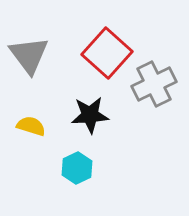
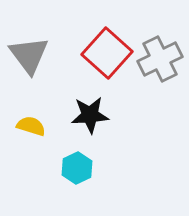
gray cross: moved 6 px right, 25 px up
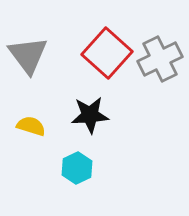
gray triangle: moved 1 px left
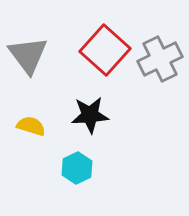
red square: moved 2 px left, 3 px up
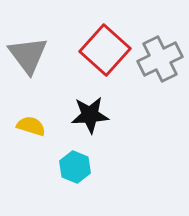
cyan hexagon: moved 2 px left, 1 px up; rotated 12 degrees counterclockwise
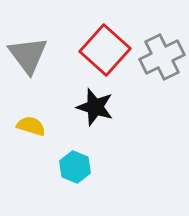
gray cross: moved 2 px right, 2 px up
black star: moved 5 px right, 8 px up; rotated 21 degrees clockwise
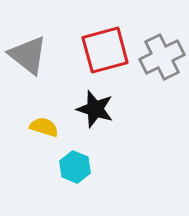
red square: rotated 33 degrees clockwise
gray triangle: rotated 15 degrees counterclockwise
black star: moved 2 px down
yellow semicircle: moved 13 px right, 1 px down
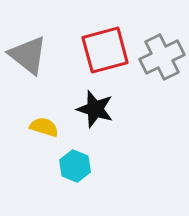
cyan hexagon: moved 1 px up
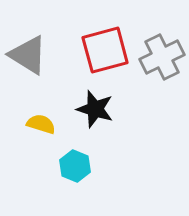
gray triangle: rotated 6 degrees counterclockwise
yellow semicircle: moved 3 px left, 3 px up
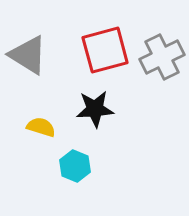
black star: rotated 21 degrees counterclockwise
yellow semicircle: moved 3 px down
